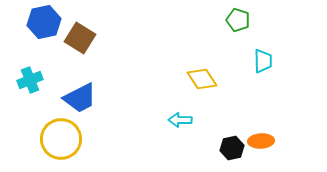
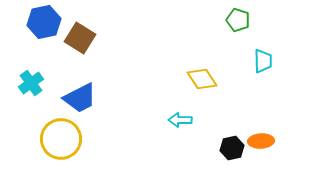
cyan cross: moved 1 px right, 3 px down; rotated 15 degrees counterclockwise
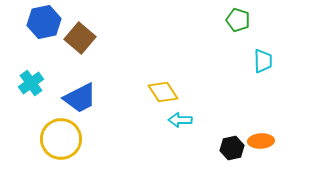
brown square: rotated 8 degrees clockwise
yellow diamond: moved 39 px left, 13 px down
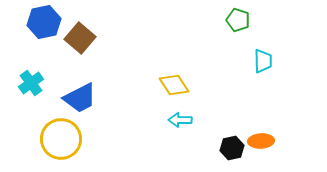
yellow diamond: moved 11 px right, 7 px up
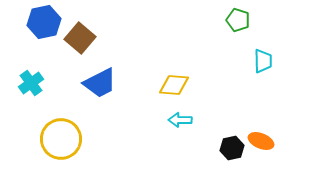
yellow diamond: rotated 52 degrees counterclockwise
blue trapezoid: moved 20 px right, 15 px up
orange ellipse: rotated 25 degrees clockwise
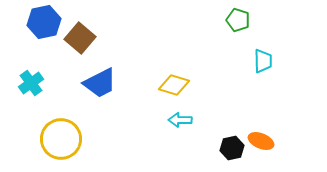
yellow diamond: rotated 12 degrees clockwise
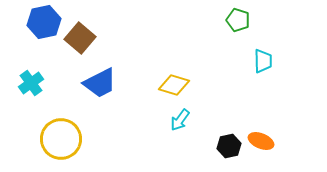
cyan arrow: rotated 55 degrees counterclockwise
black hexagon: moved 3 px left, 2 px up
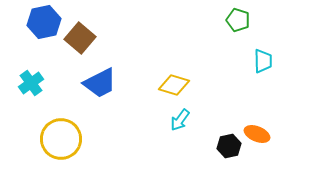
orange ellipse: moved 4 px left, 7 px up
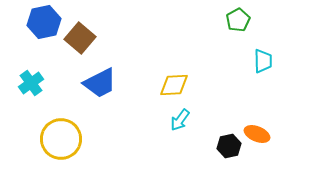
green pentagon: rotated 25 degrees clockwise
yellow diamond: rotated 20 degrees counterclockwise
